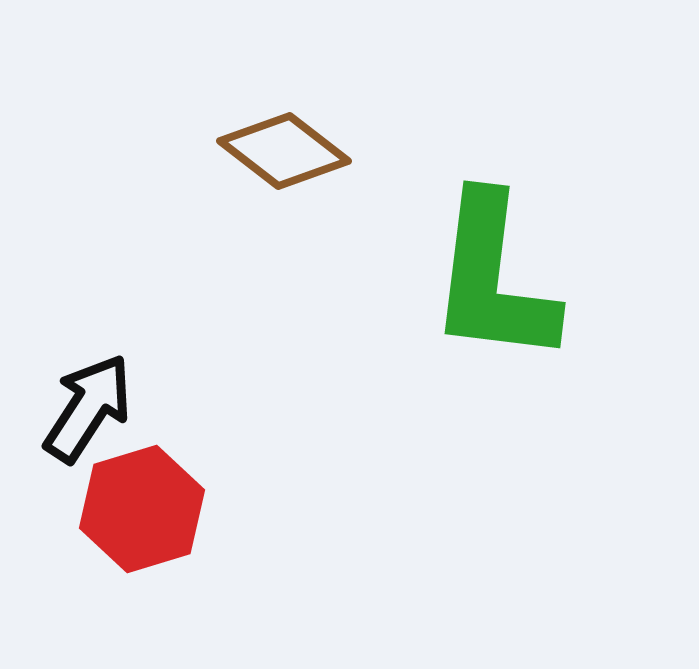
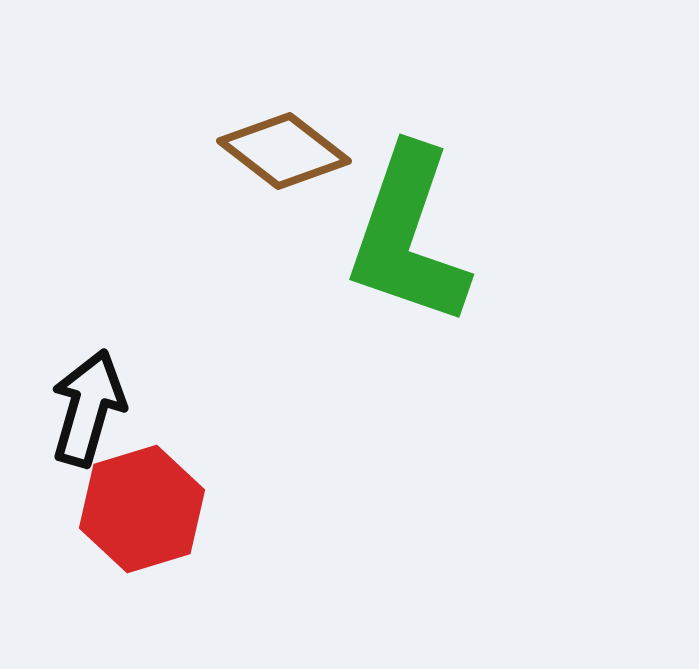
green L-shape: moved 85 px left, 43 px up; rotated 12 degrees clockwise
black arrow: rotated 17 degrees counterclockwise
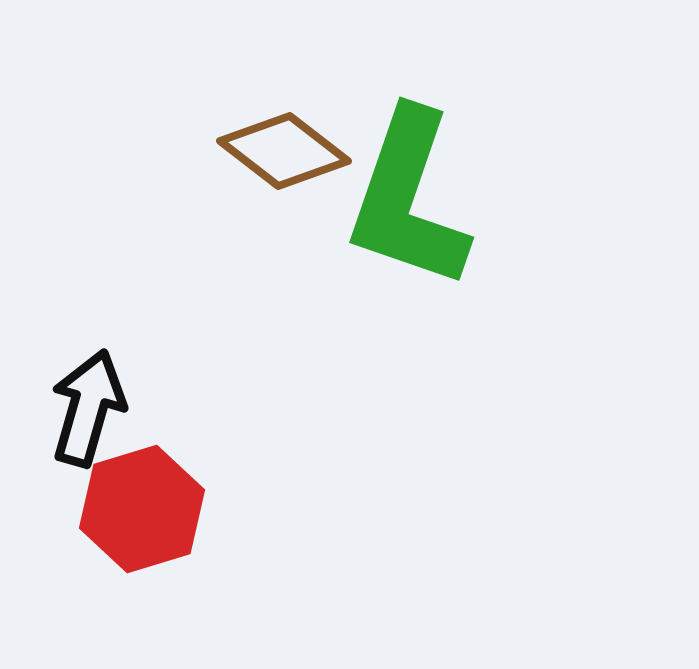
green L-shape: moved 37 px up
